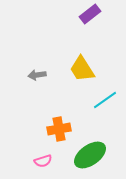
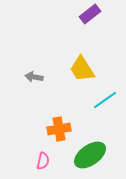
gray arrow: moved 3 px left, 2 px down; rotated 18 degrees clockwise
pink semicircle: rotated 60 degrees counterclockwise
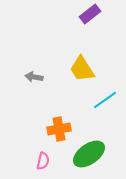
green ellipse: moved 1 px left, 1 px up
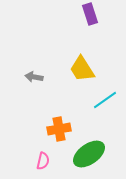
purple rectangle: rotated 70 degrees counterclockwise
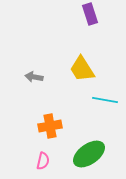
cyan line: rotated 45 degrees clockwise
orange cross: moved 9 px left, 3 px up
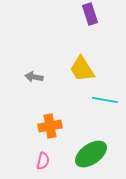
green ellipse: moved 2 px right
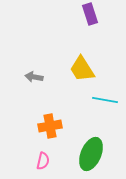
green ellipse: rotated 32 degrees counterclockwise
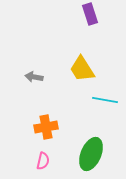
orange cross: moved 4 px left, 1 px down
